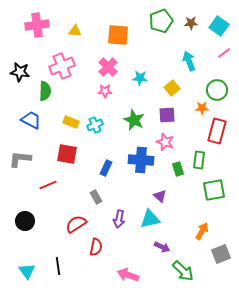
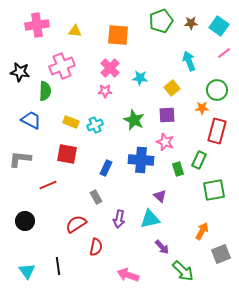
pink cross at (108, 67): moved 2 px right, 1 px down
green rectangle at (199, 160): rotated 18 degrees clockwise
purple arrow at (162, 247): rotated 21 degrees clockwise
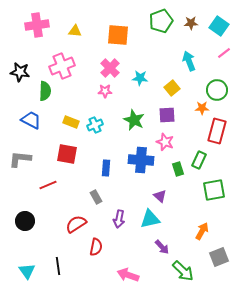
blue rectangle at (106, 168): rotated 21 degrees counterclockwise
gray square at (221, 254): moved 2 px left, 3 px down
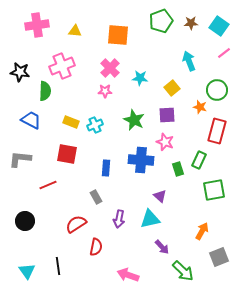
orange star at (202, 108): moved 2 px left, 1 px up; rotated 16 degrees clockwise
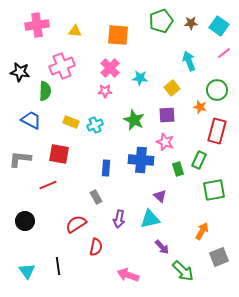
red square at (67, 154): moved 8 px left
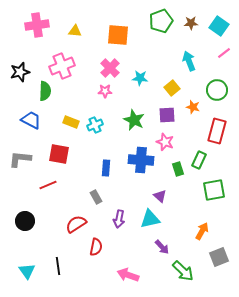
black star at (20, 72): rotated 24 degrees counterclockwise
orange star at (200, 107): moved 7 px left
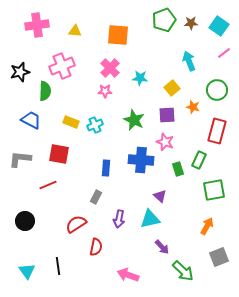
green pentagon at (161, 21): moved 3 px right, 1 px up
gray rectangle at (96, 197): rotated 56 degrees clockwise
orange arrow at (202, 231): moved 5 px right, 5 px up
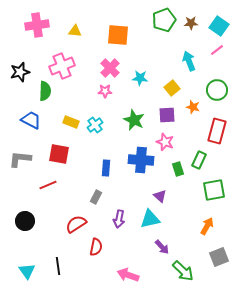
pink line at (224, 53): moved 7 px left, 3 px up
cyan cross at (95, 125): rotated 14 degrees counterclockwise
